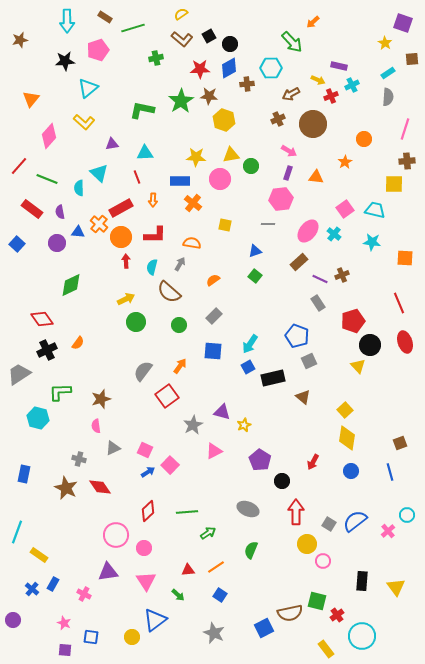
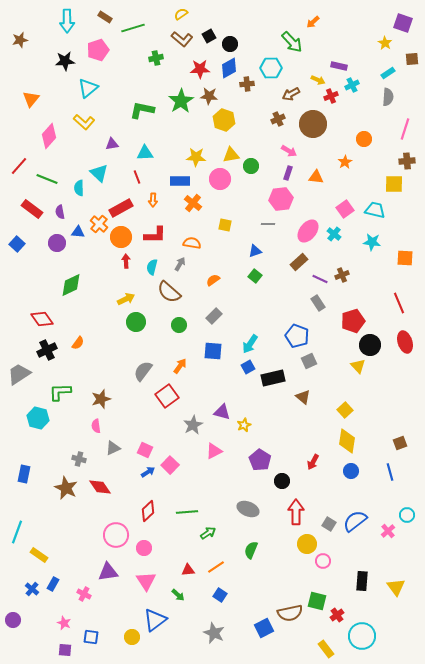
yellow diamond at (347, 438): moved 3 px down
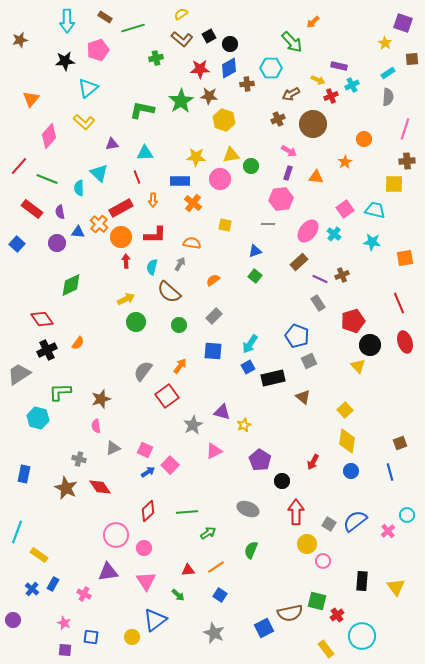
orange square at (405, 258): rotated 12 degrees counterclockwise
